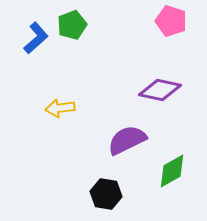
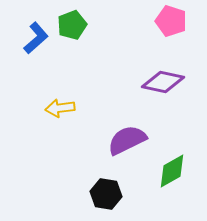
purple diamond: moved 3 px right, 8 px up
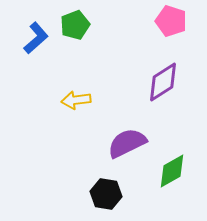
green pentagon: moved 3 px right
purple diamond: rotated 45 degrees counterclockwise
yellow arrow: moved 16 px right, 8 px up
purple semicircle: moved 3 px down
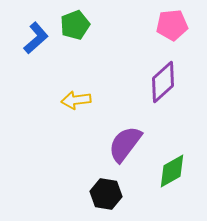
pink pentagon: moved 1 px right, 4 px down; rotated 24 degrees counterclockwise
purple diamond: rotated 9 degrees counterclockwise
purple semicircle: moved 2 px left, 1 px down; rotated 27 degrees counterclockwise
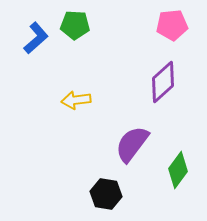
green pentagon: rotated 24 degrees clockwise
purple semicircle: moved 7 px right
green diamond: moved 6 px right, 1 px up; rotated 24 degrees counterclockwise
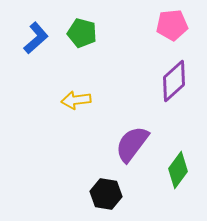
green pentagon: moved 7 px right, 8 px down; rotated 12 degrees clockwise
purple diamond: moved 11 px right, 1 px up
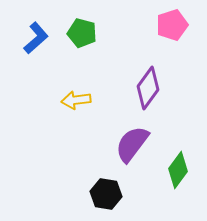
pink pentagon: rotated 12 degrees counterclockwise
purple diamond: moved 26 px left, 7 px down; rotated 12 degrees counterclockwise
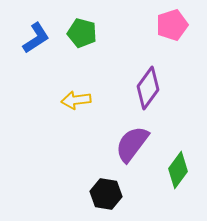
blue L-shape: rotated 8 degrees clockwise
